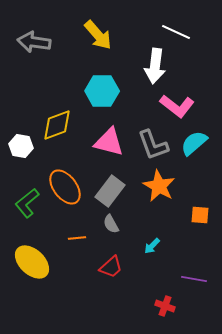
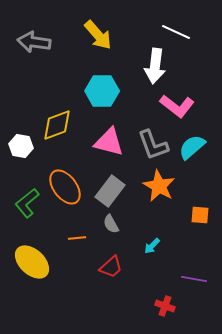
cyan semicircle: moved 2 px left, 4 px down
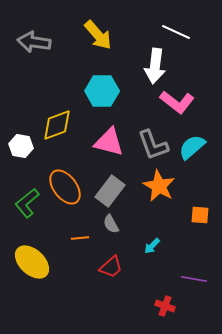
pink L-shape: moved 4 px up
orange line: moved 3 px right
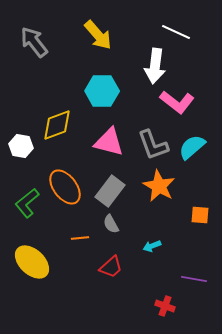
gray arrow: rotated 44 degrees clockwise
cyan arrow: rotated 24 degrees clockwise
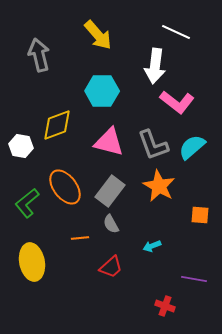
gray arrow: moved 5 px right, 13 px down; rotated 24 degrees clockwise
yellow ellipse: rotated 36 degrees clockwise
